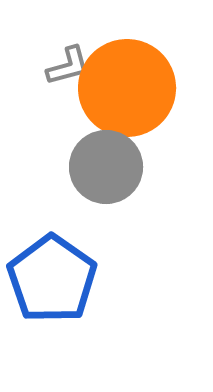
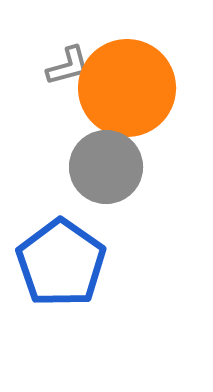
blue pentagon: moved 9 px right, 16 px up
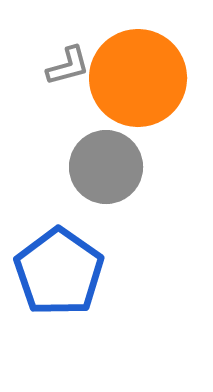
orange circle: moved 11 px right, 10 px up
blue pentagon: moved 2 px left, 9 px down
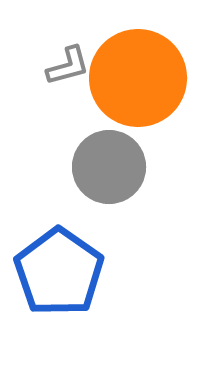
gray circle: moved 3 px right
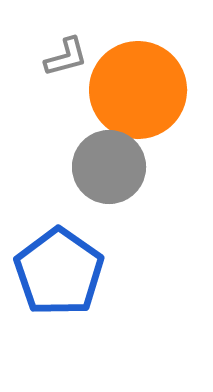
gray L-shape: moved 2 px left, 9 px up
orange circle: moved 12 px down
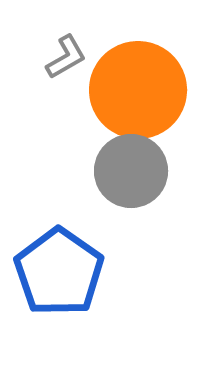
gray L-shape: rotated 15 degrees counterclockwise
gray circle: moved 22 px right, 4 px down
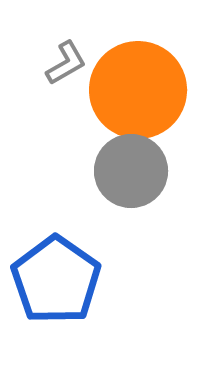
gray L-shape: moved 6 px down
blue pentagon: moved 3 px left, 8 px down
